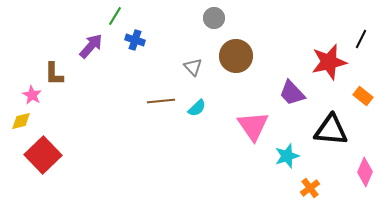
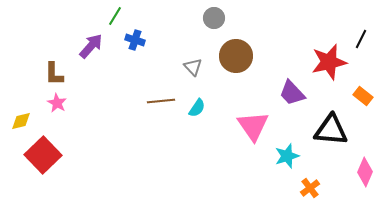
pink star: moved 25 px right, 8 px down
cyan semicircle: rotated 12 degrees counterclockwise
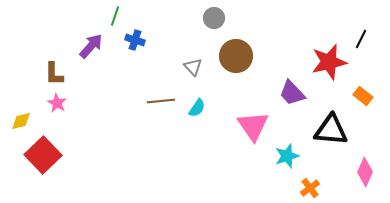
green line: rotated 12 degrees counterclockwise
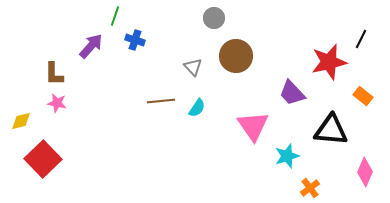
pink star: rotated 18 degrees counterclockwise
red square: moved 4 px down
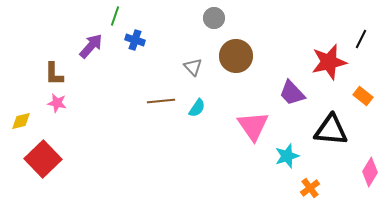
pink diamond: moved 5 px right; rotated 8 degrees clockwise
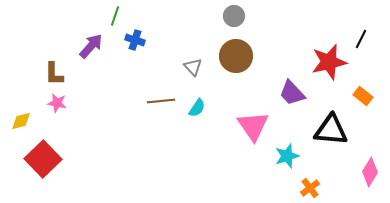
gray circle: moved 20 px right, 2 px up
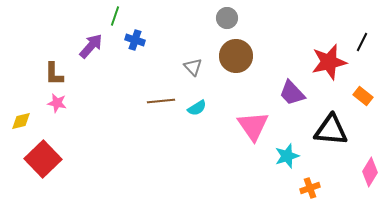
gray circle: moved 7 px left, 2 px down
black line: moved 1 px right, 3 px down
cyan semicircle: rotated 24 degrees clockwise
orange cross: rotated 18 degrees clockwise
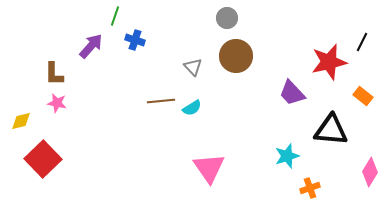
cyan semicircle: moved 5 px left
pink triangle: moved 44 px left, 42 px down
